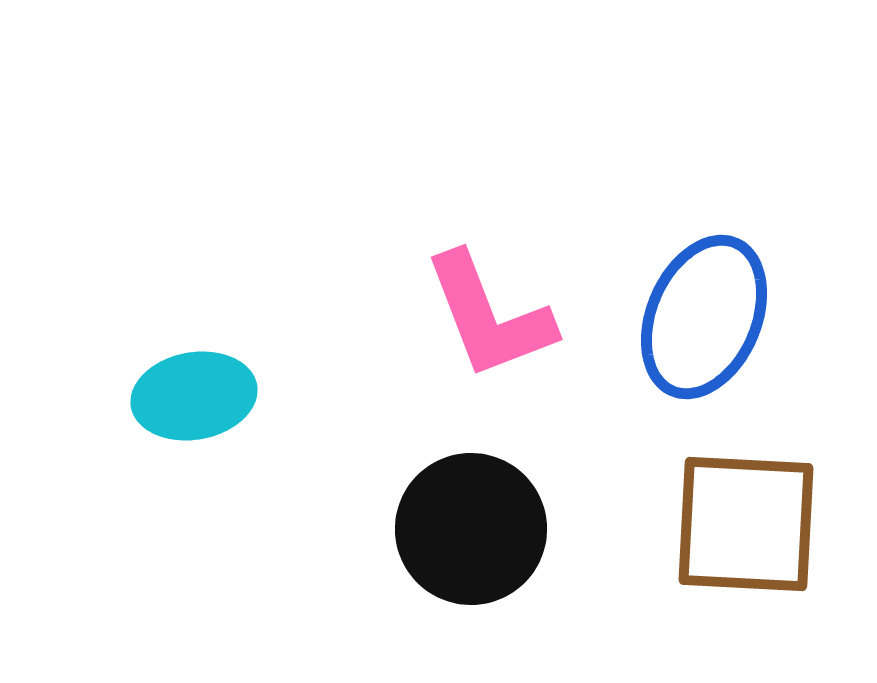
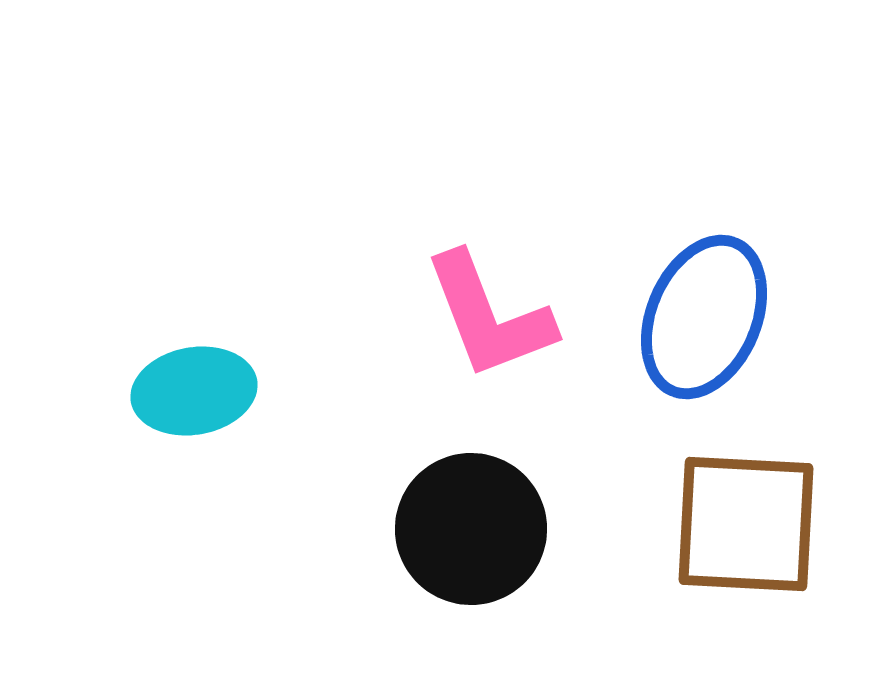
cyan ellipse: moved 5 px up
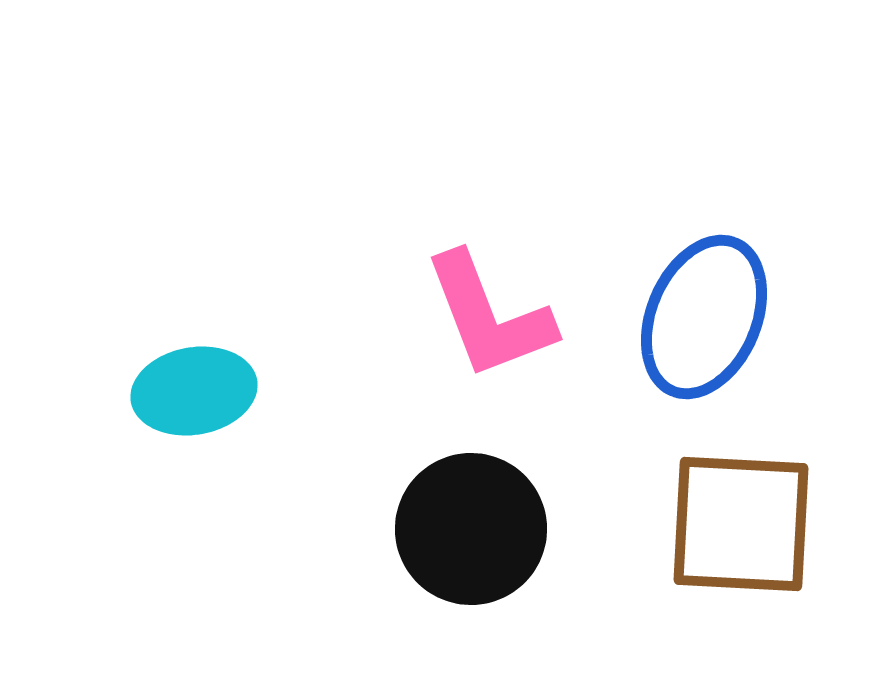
brown square: moved 5 px left
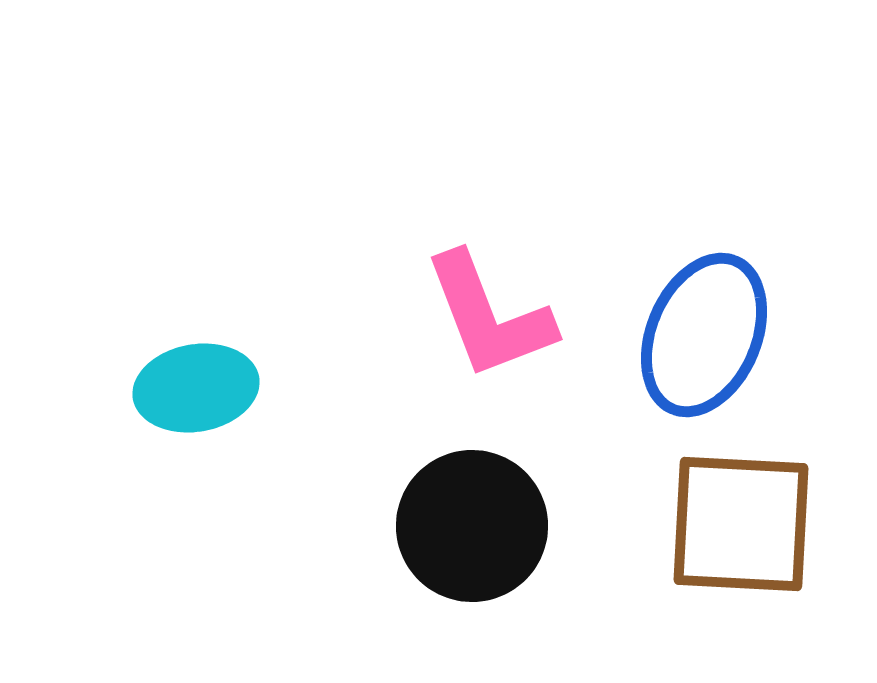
blue ellipse: moved 18 px down
cyan ellipse: moved 2 px right, 3 px up
black circle: moved 1 px right, 3 px up
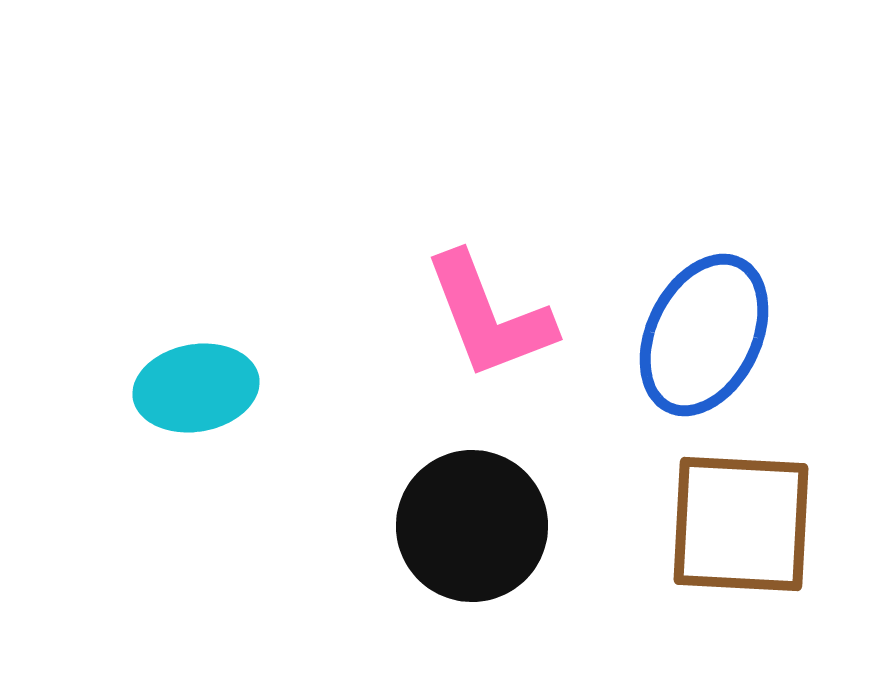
blue ellipse: rotated 3 degrees clockwise
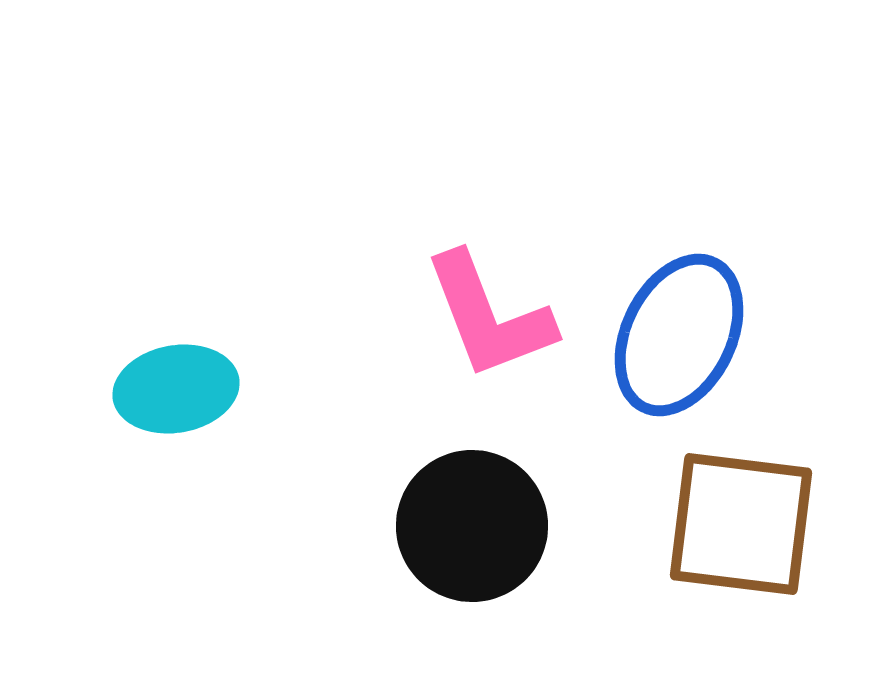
blue ellipse: moved 25 px left
cyan ellipse: moved 20 px left, 1 px down
brown square: rotated 4 degrees clockwise
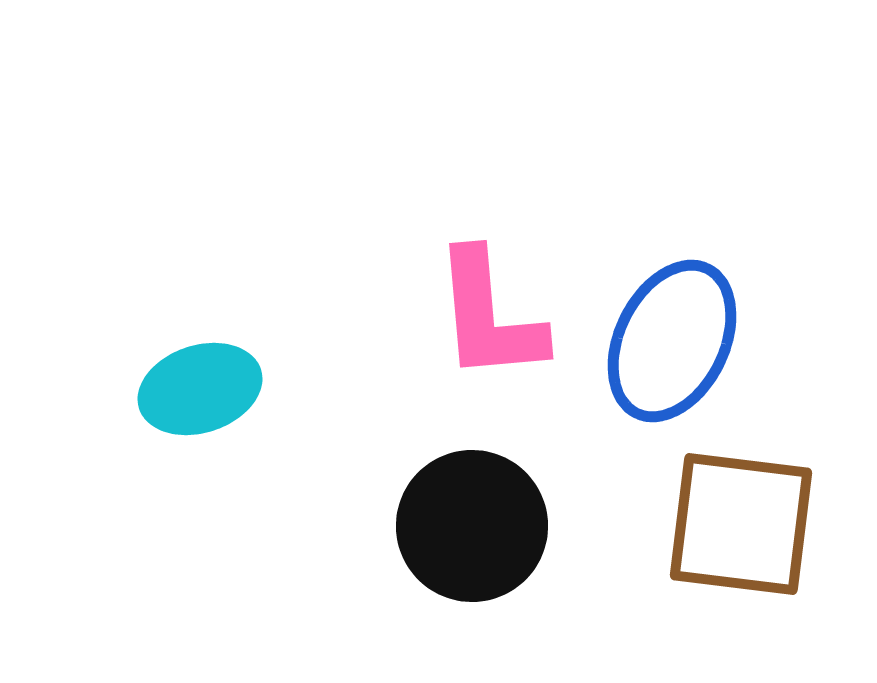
pink L-shape: rotated 16 degrees clockwise
blue ellipse: moved 7 px left, 6 px down
cyan ellipse: moved 24 px right; rotated 8 degrees counterclockwise
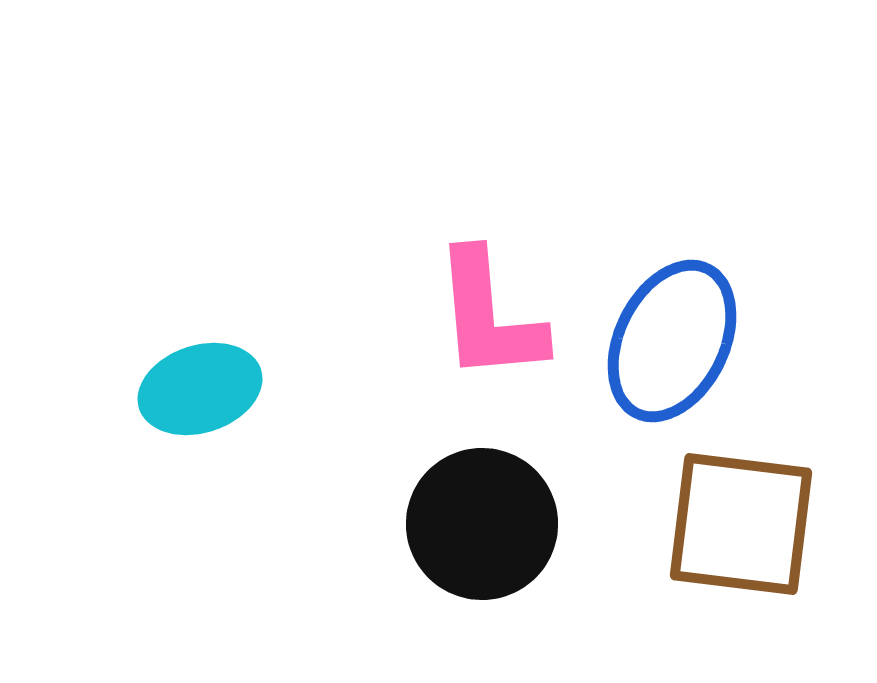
black circle: moved 10 px right, 2 px up
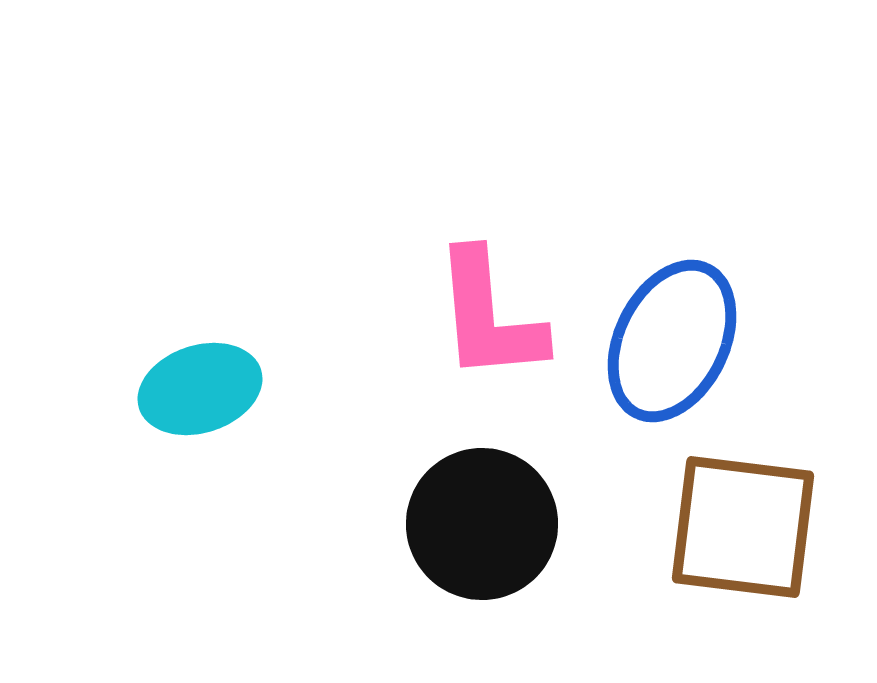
brown square: moved 2 px right, 3 px down
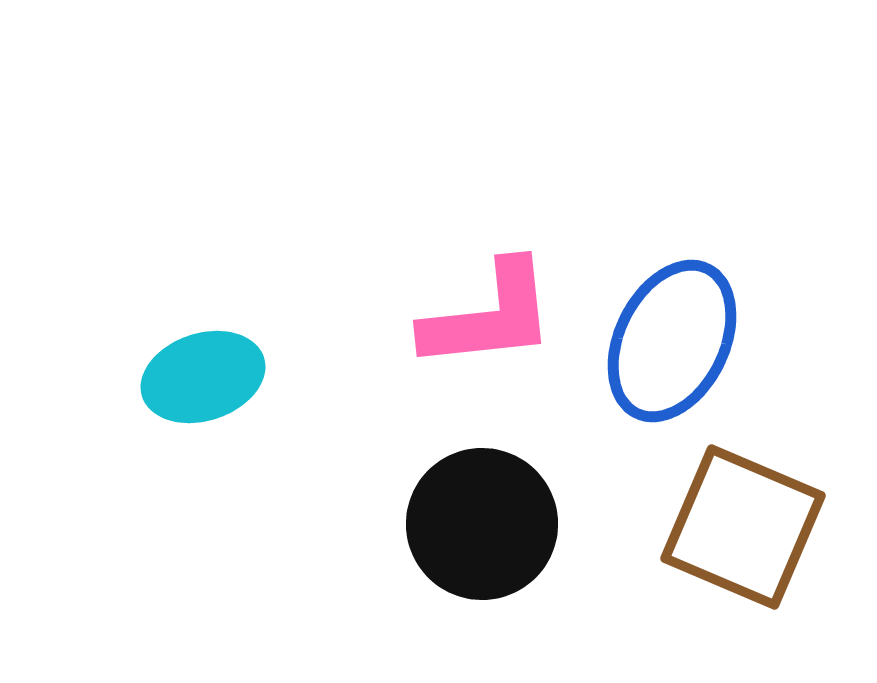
pink L-shape: rotated 91 degrees counterclockwise
cyan ellipse: moved 3 px right, 12 px up
brown square: rotated 16 degrees clockwise
